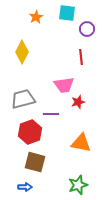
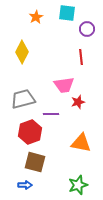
blue arrow: moved 2 px up
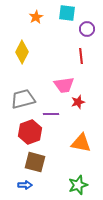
red line: moved 1 px up
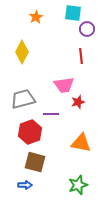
cyan square: moved 6 px right
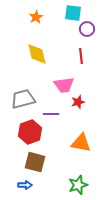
yellow diamond: moved 15 px right, 2 px down; rotated 40 degrees counterclockwise
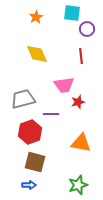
cyan square: moved 1 px left
yellow diamond: rotated 10 degrees counterclockwise
blue arrow: moved 4 px right
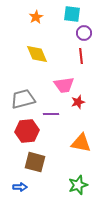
cyan square: moved 1 px down
purple circle: moved 3 px left, 4 px down
red hexagon: moved 3 px left, 1 px up; rotated 15 degrees clockwise
blue arrow: moved 9 px left, 2 px down
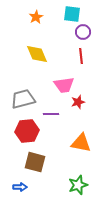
purple circle: moved 1 px left, 1 px up
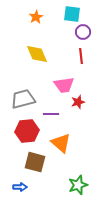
orange triangle: moved 20 px left; rotated 30 degrees clockwise
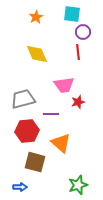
red line: moved 3 px left, 4 px up
